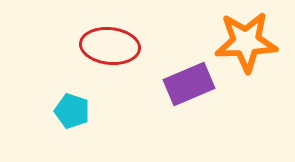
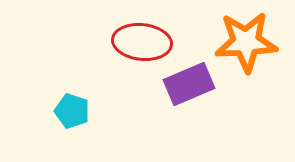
red ellipse: moved 32 px right, 4 px up
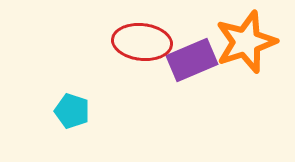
orange star: rotated 16 degrees counterclockwise
purple rectangle: moved 3 px right, 24 px up
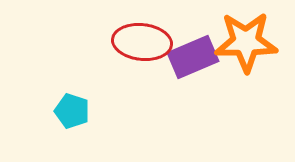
orange star: rotated 18 degrees clockwise
purple rectangle: moved 1 px right, 3 px up
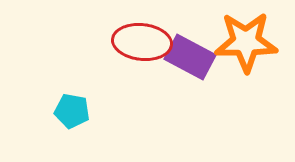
purple rectangle: moved 3 px left; rotated 51 degrees clockwise
cyan pentagon: rotated 8 degrees counterclockwise
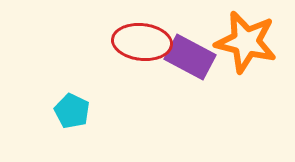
orange star: rotated 14 degrees clockwise
cyan pentagon: rotated 16 degrees clockwise
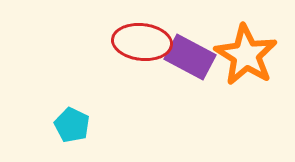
orange star: moved 13 px down; rotated 18 degrees clockwise
cyan pentagon: moved 14 px down
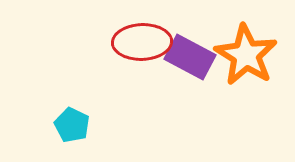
red ellipse: rotated 8 degrees counterclockwise
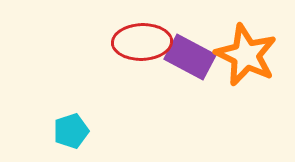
orange star: rotated 6 degrees counterclockwise
cyan pentagon: moved 1 px left, 6 px down; rotated 28 degrees clockwise
